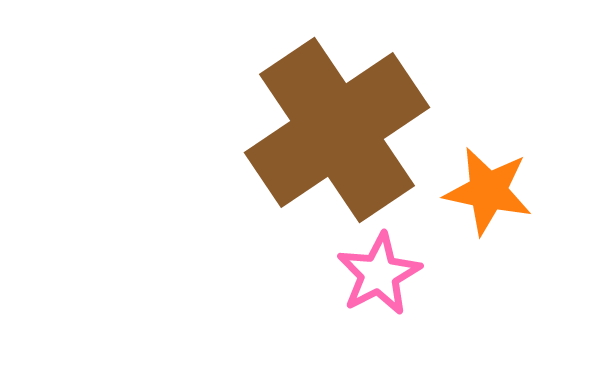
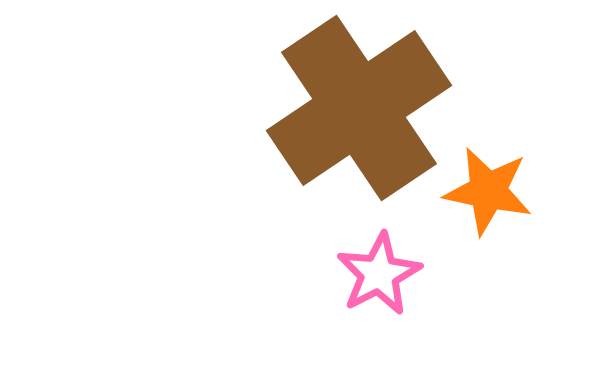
brown cross: moved 22 px right, 22 px up
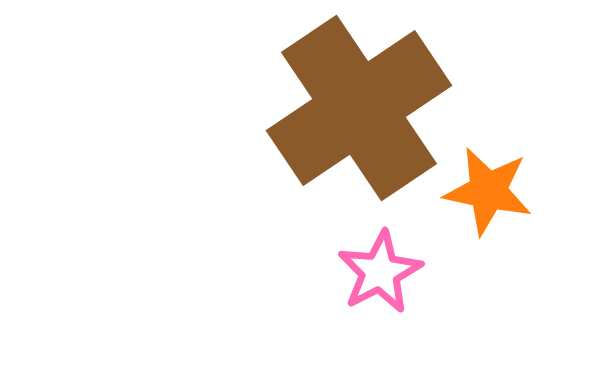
pink star: moved 1 px right, 2 px up
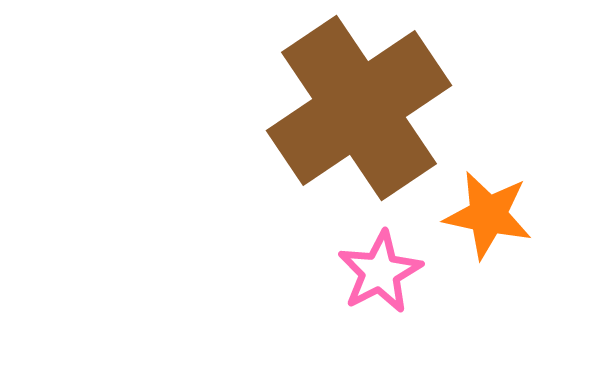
orange star: moved 24 px down
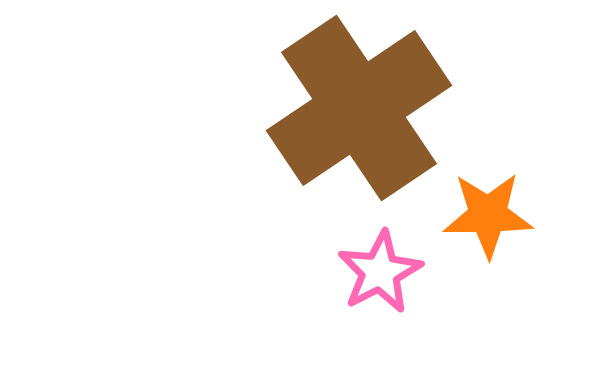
orange star: rotated 12 degrees counterclockwise
